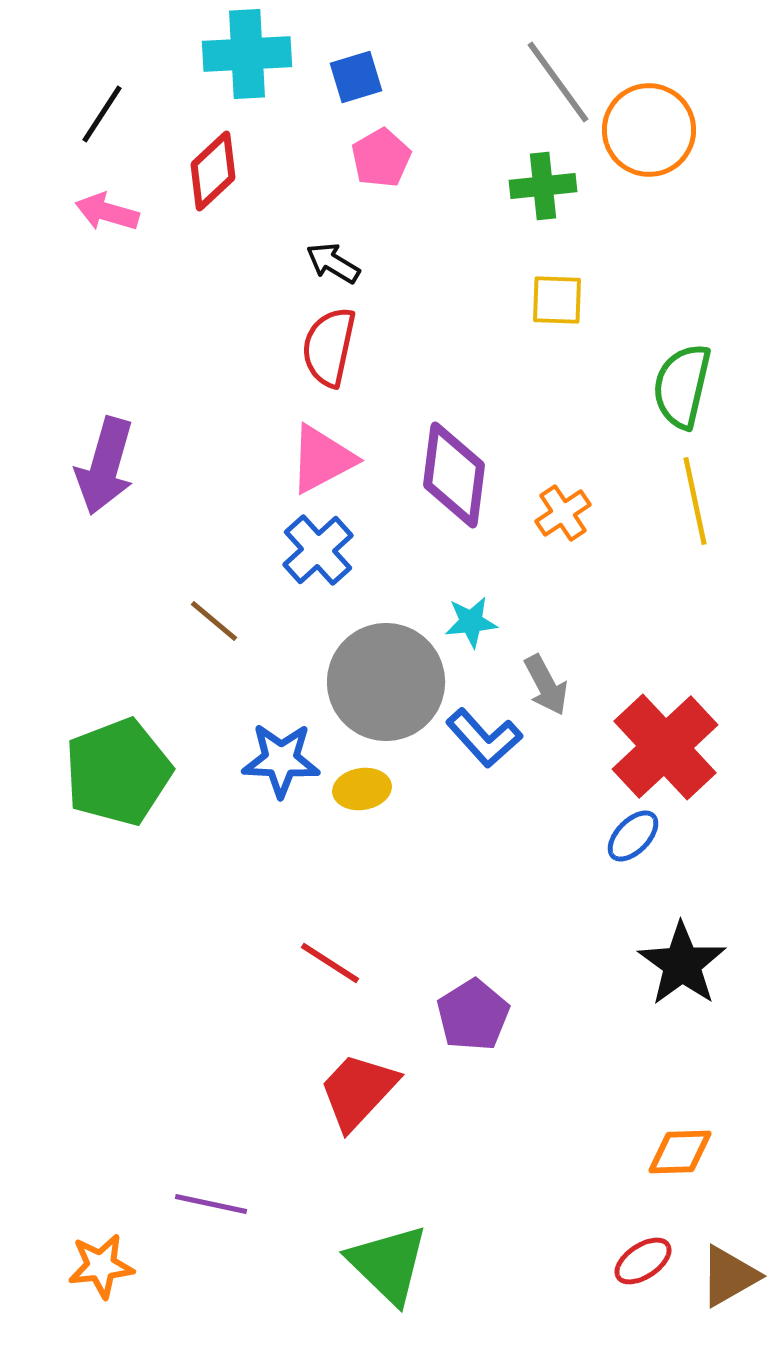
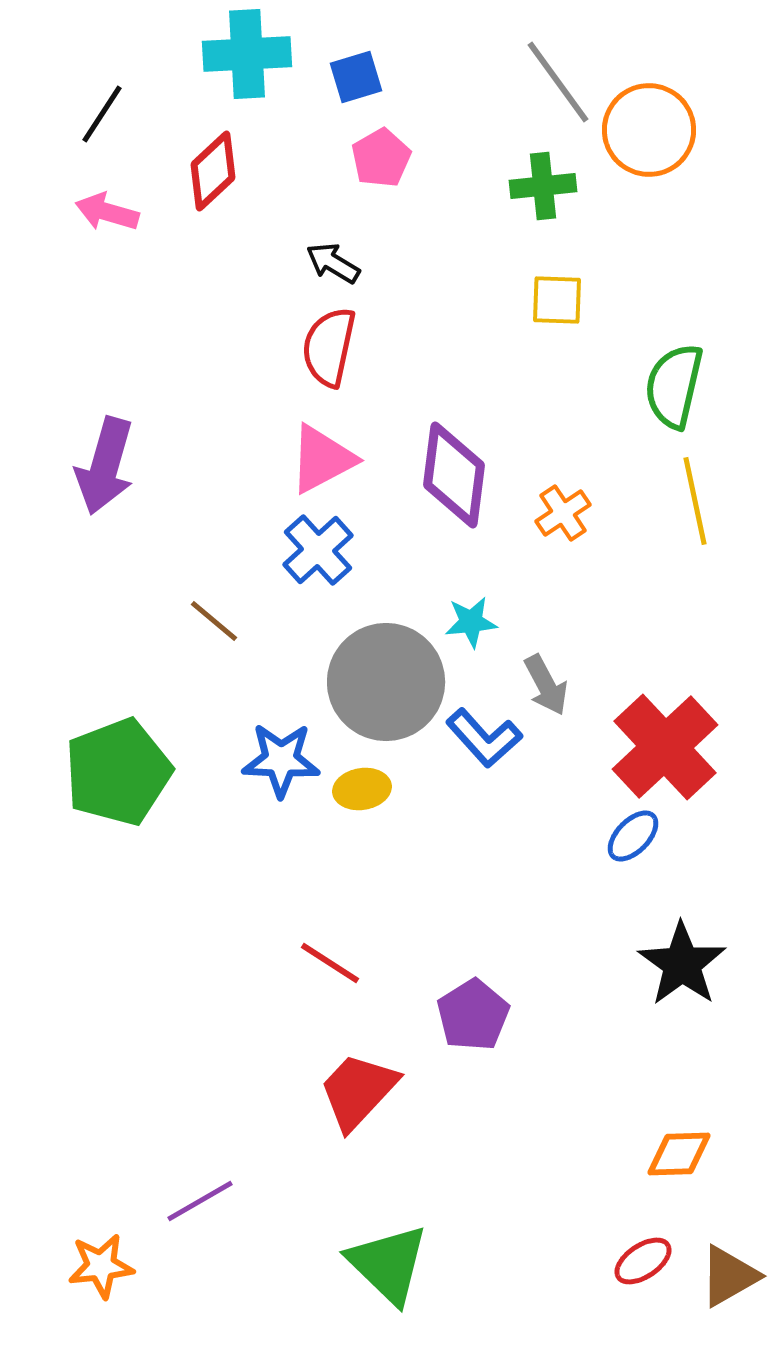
green semicircle: moved 8 px left
orange diamond: moved 1 px left, 2 px down
purple line: moved 11 px left, 3 px up; rotated 42 degrees counterclockwise
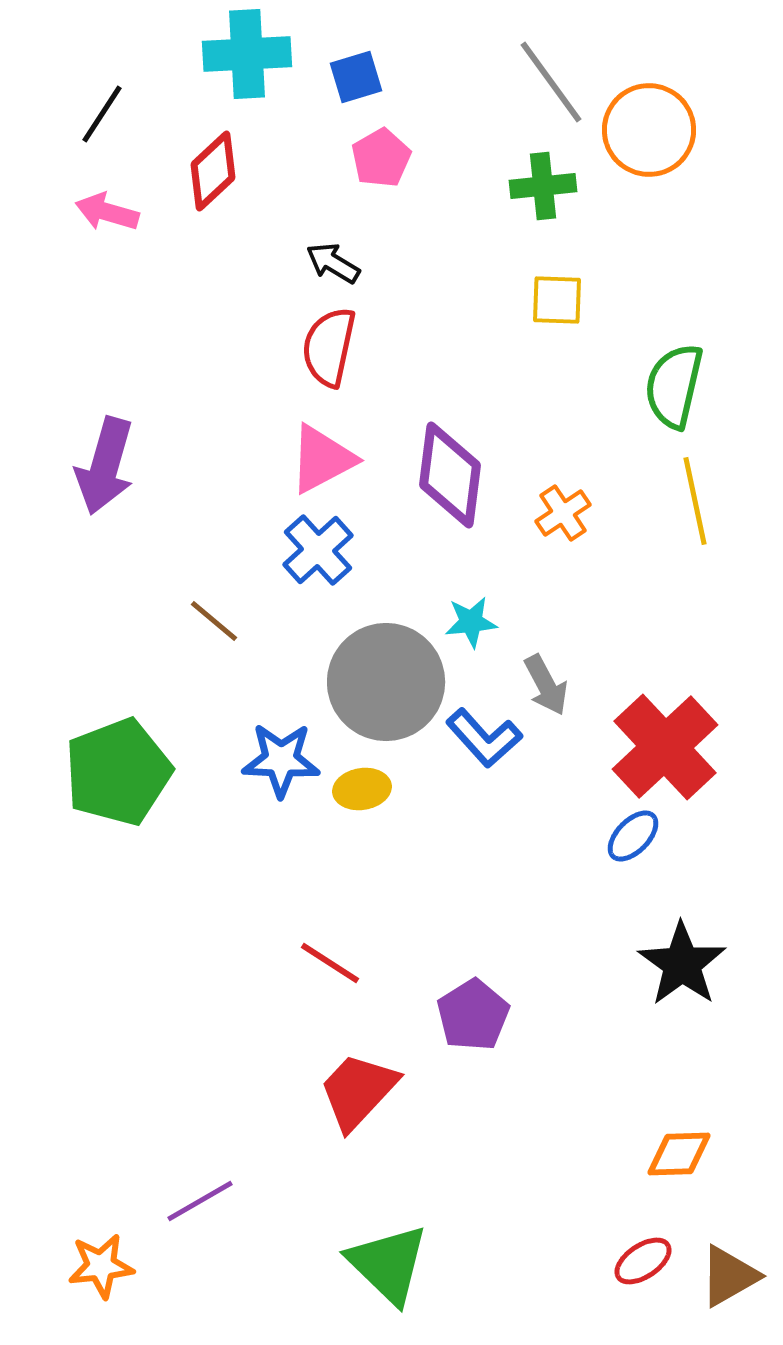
gray line: moved 7 px left
purple diamond: moved 4 px left
